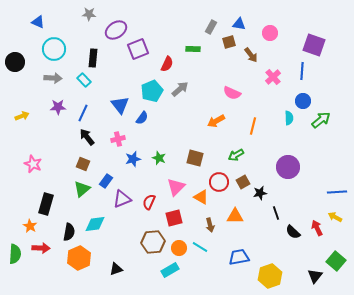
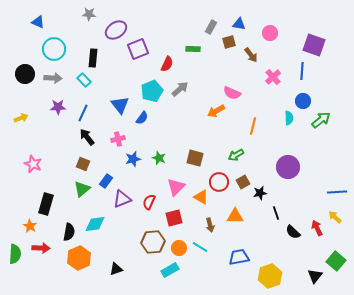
black circle at (15, 62): moved 10 px right, 12 px down
yellow arrow at (22, 116): moved 1 px left, 2 px down
orange arrow at (216, 121): moved 10 px up
yellow arrow at (335, 217): rotated 16 degrees clockwise
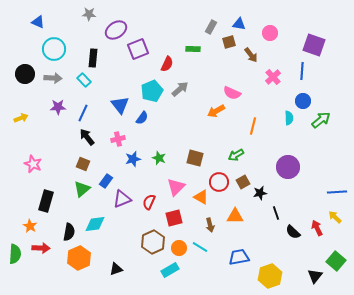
black rectangle at (46, 204): moved 3 px up
brown hexagon at (153, 242): rotated 20 degrees counterclockwise
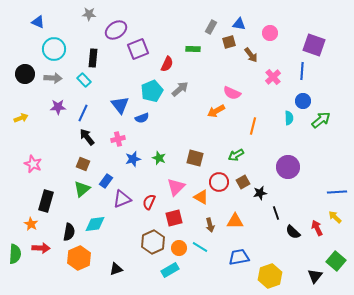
blue semicircle at (142, 118): rotated 32 degrees clockwise
orange triangle at (235, 216): moved 5 px down
orange star at (30, 226): moved 1 px right, 2 px up
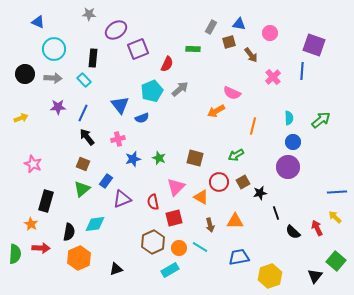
blue circle at (303, 101): moved 10 px left, 41 px down
red semicircle at (149, 202): moved 4 px right; rotated 35 degrees counterclockwise
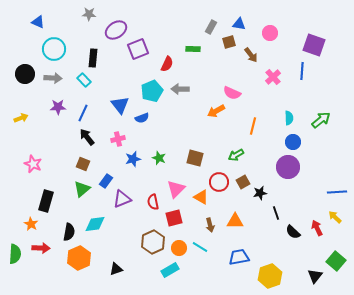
gray arrow at (180, 89): rotated 138 degrees counterclockwise
pink triangle at (176, 187): moved 2 px down
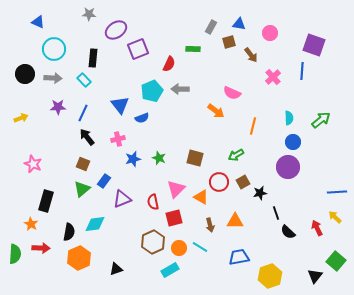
red semicircle at (167, 64): moved 2 px right
orange arrow at (216, 111): rotated 114 degrees counterclockwise
blue rectangle at (106, 181): moved 2 px left
black semicircle at (293, 232): moved 5 px left
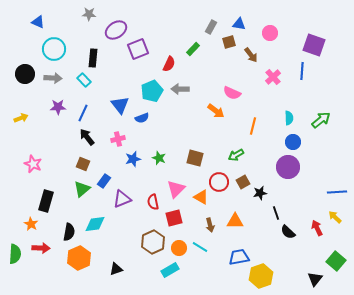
green rectangle at (193, 49): rotated 48 degrees counterclockwise
yellow hexagon at (270, 276): moved 9 px left
black triangle at (315, 276): moved 3 px down
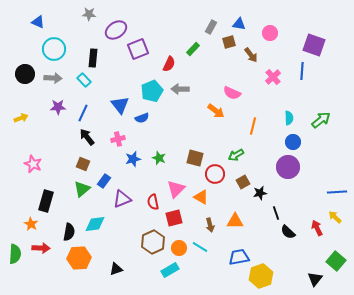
red circle at (219, 182): moved 4 px left, 8 px up
orange hexagon at (79, 258): rotated 20 degrees clockwise
